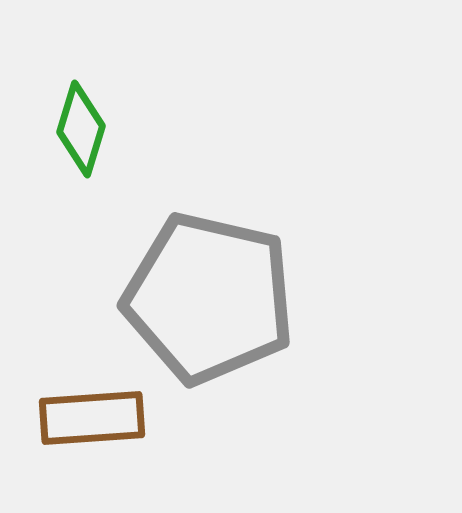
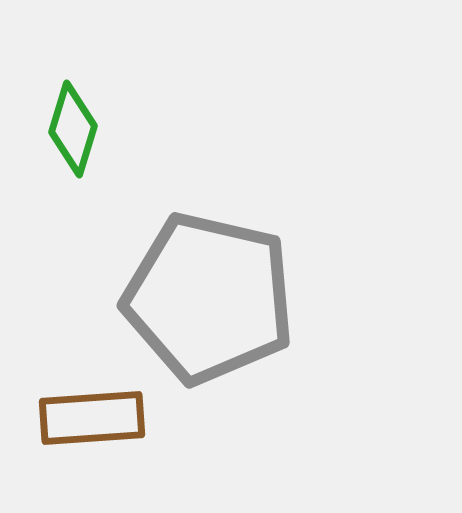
green diamond: moved 8 px left
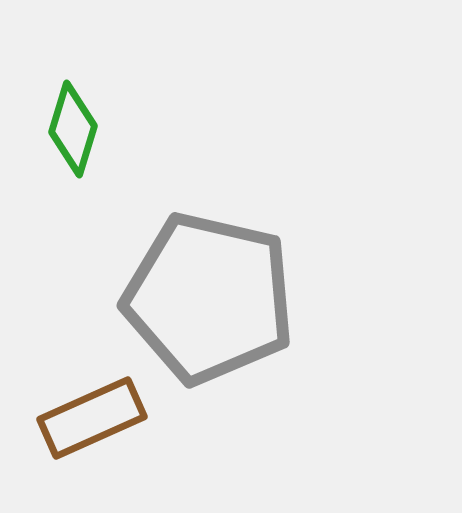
brown rectangle: rotated 20 degrees counterclockwise
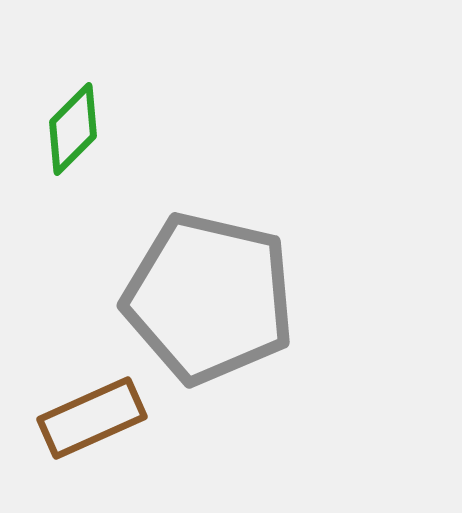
green diamond: rotated 28 degrees clockwise
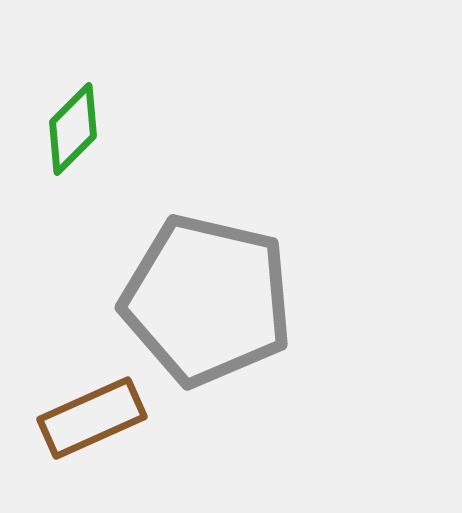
gray pentagon: moved 2 px left, 2 px down
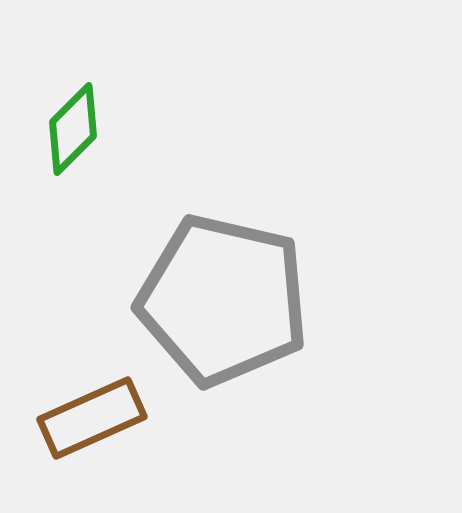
gray pentagon: moved 16 px right
